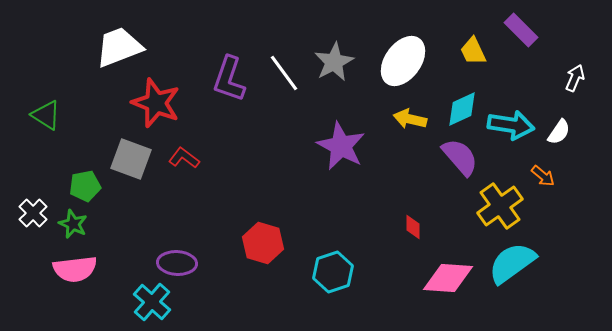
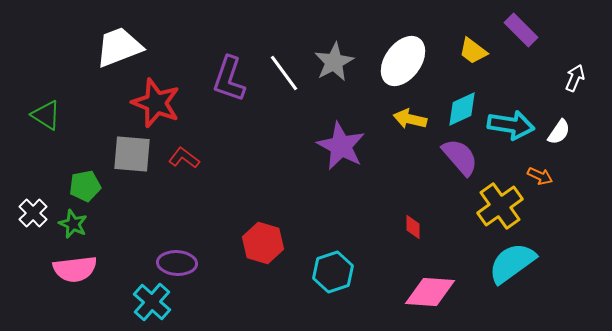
yellow trapezoid: rotated 28 degrees counterclockwise
gray square: moved 1 px right, 5 px up; rotated 15 degrees counterclockwise
orange arrow: moved 3 px left; rotated 15 degrees counterclockwise
pink diamond: moved 18 px left, 14 px down
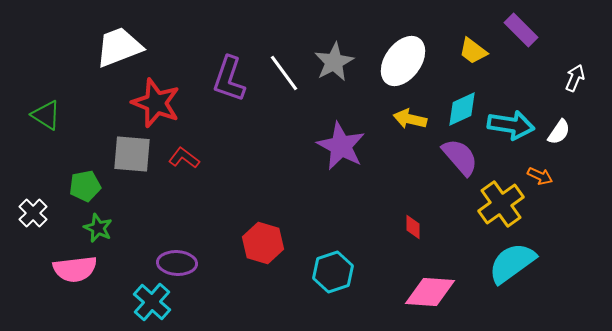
yellow cross: moved 1 px right, 2 px up
green star: moved 25 px right, 4 px down
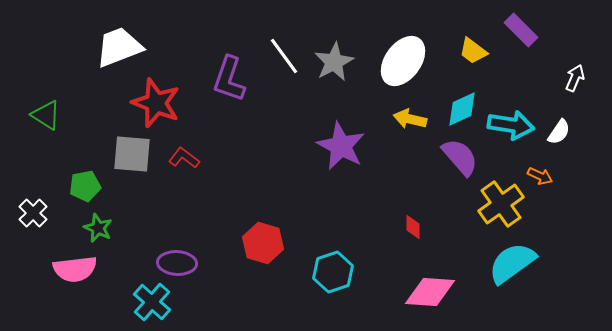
white line: moved 17 px up
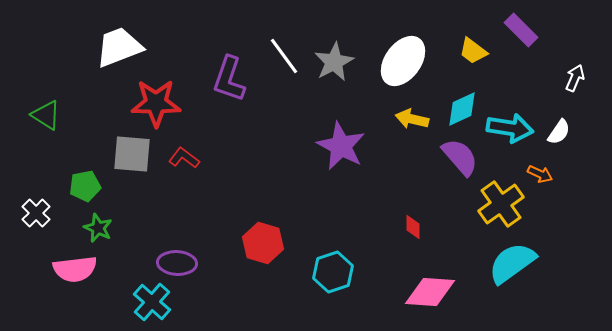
red star: rotated 21 degrees counterclockwise
yellow arrow: moved 2 px right
cyan arrow: moved 1 px left, 3 px down
orange arrow: moved 2 px up
white cross: moved 3 px right
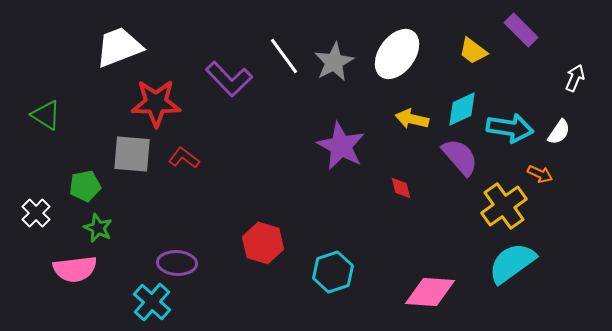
white ellipse: moved 6 px left, 7 px up
purple L-shape: rotated 63 degrees counterclockwise
yellow cross: moved 3 px right, 2 px down
red diamond: moved 12 px left, 39 px up; rotated 15 degrees counterclockwise
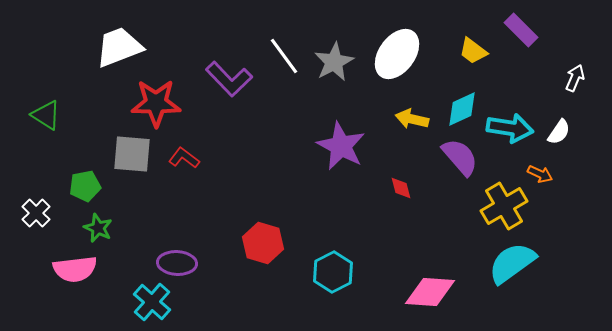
yellow cross: rotated 6 degrees clockwise
cyan hexagon: rotated 9 degrees counterclockwise
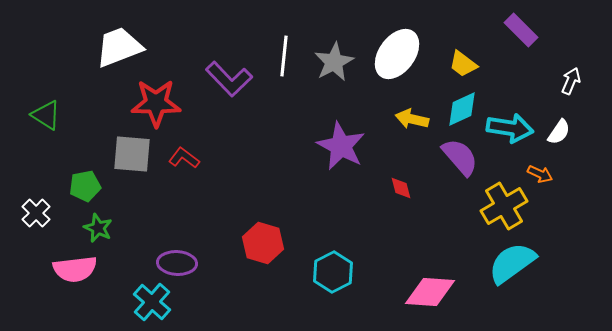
yellow trapezoid: moved 10 px left, 13 px down
white line: rotated 42 degrees clockwise
white arrow: moved 4 px left, 3 px down
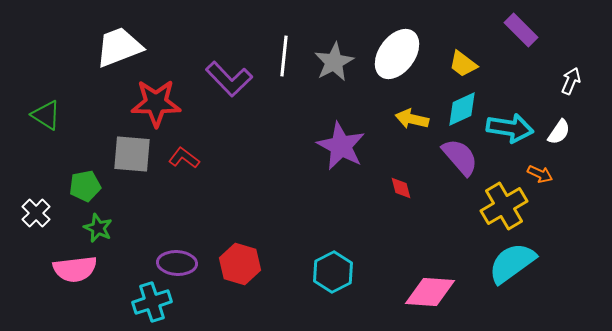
red hexagon: moved 23 px left, 21 px down
cyan cross: rotated 30 degrees clockwise
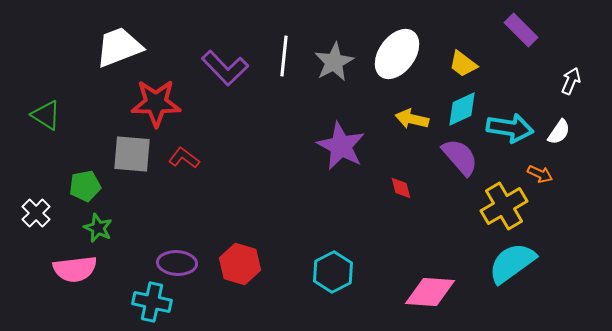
purple L-shape: moved 4 px left, 11 px up
cyan cross: rotated 30 degrees clockwise
